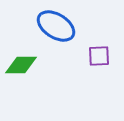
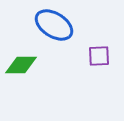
blue ellipse: moved 2 px left, 1 px up
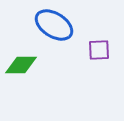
purple square: moved 6 px up
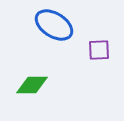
green diamond: moved 11 px right, 20 px down
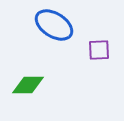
green diamond: moved 4 px left
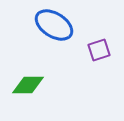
purple square: rotated 15 degrees counterclockwise
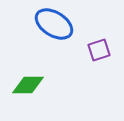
blue ellipse: moved 1 px up
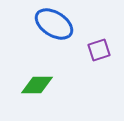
green diamond: moved 9 px right
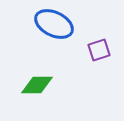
blue ellipse: rotated 6 degrees counterclockwise
